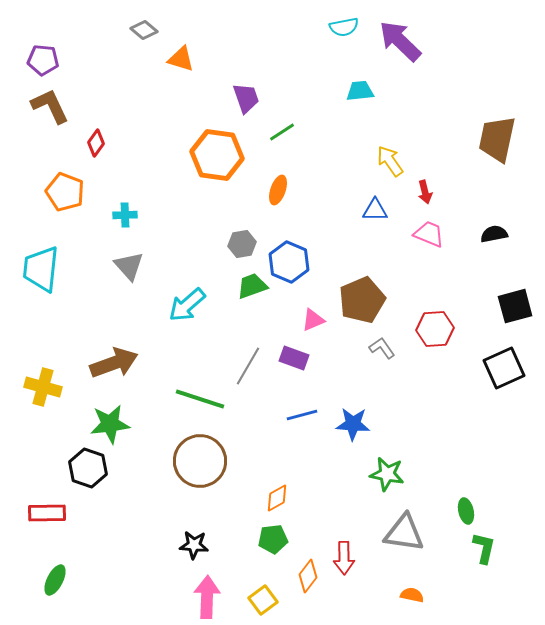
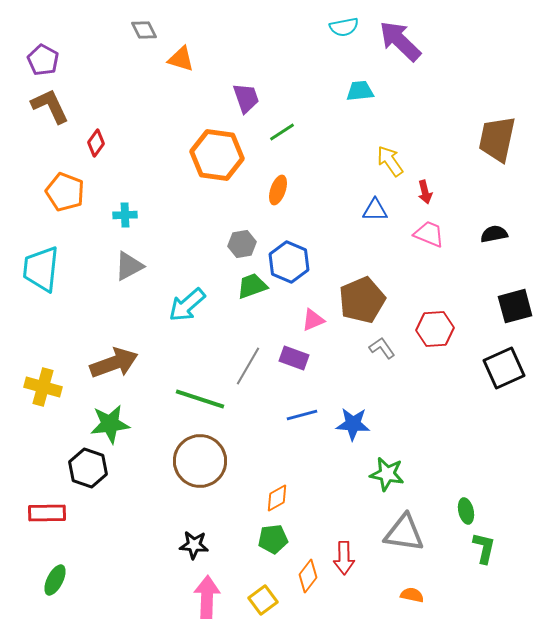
gray diamond at (144, 30): rotated 24 degrees clockwise
purple pentagon at (43, 60): rotated 24 degrees clockwise
gray triangle at (129, 266): rotated 44 degrees clockwise
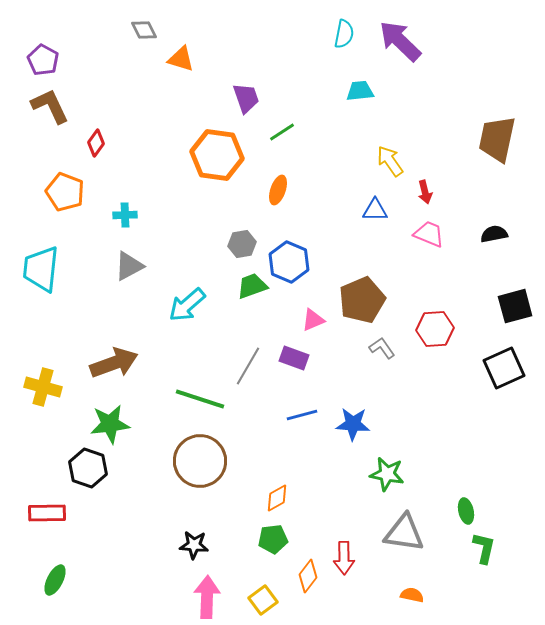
cyan semicircle at (344, 27): moved 7 px down; rotated 68 degrees counterclockwise
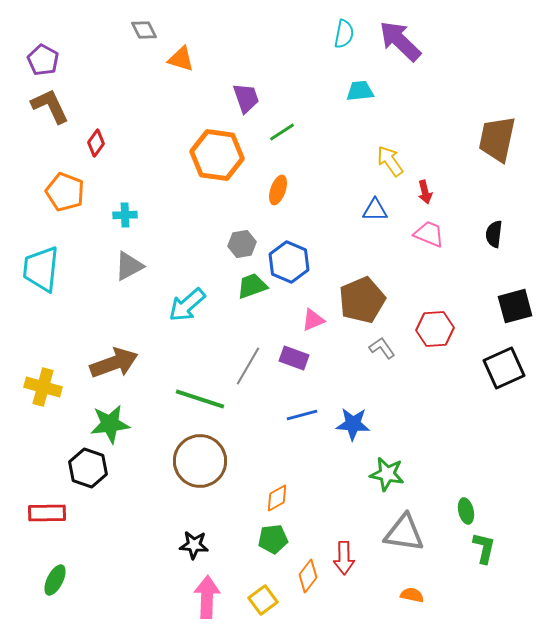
black semicircle at (494, 234): rotated 72 degrees counterclockwise
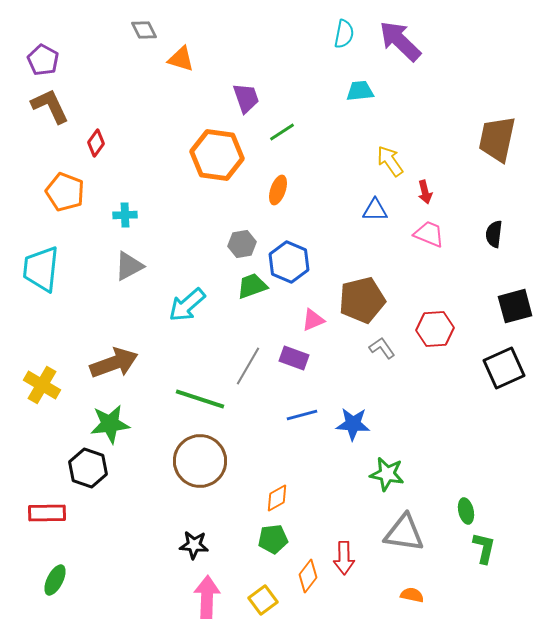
brown pentagon at (362, 300): rotated 9 degrees clockwise
yellow cross at (43, 387): moved 1 px left, 2 px up; rotated 15 degrees clockwise
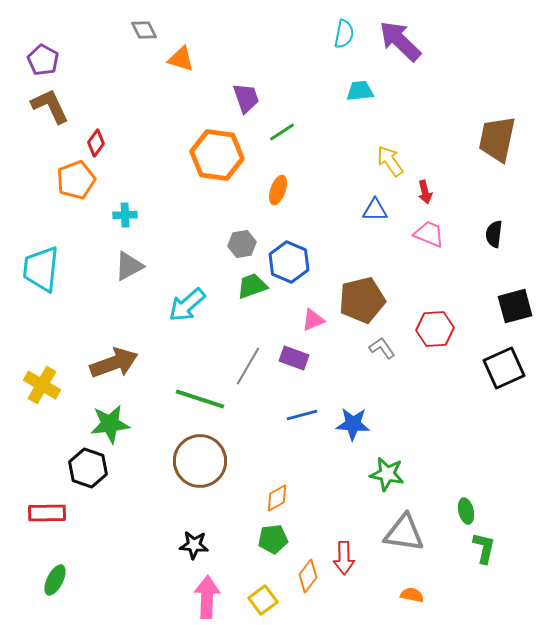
orange pentagon at (65, 192): moved 11 px right, 12 px up; rotated 30 degrees clockwise
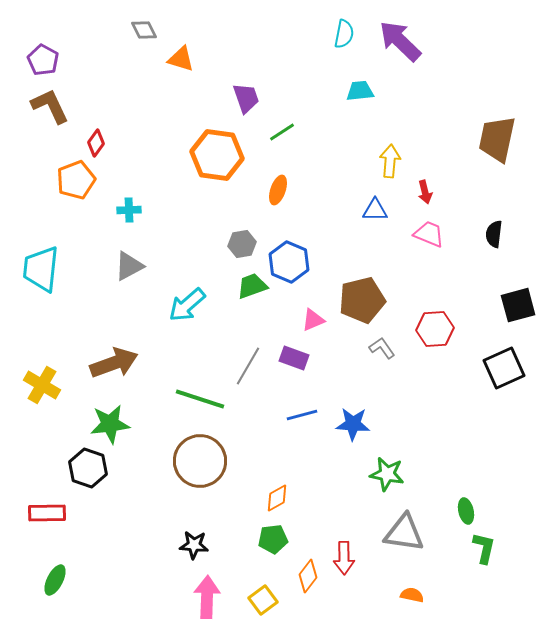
yellow arrow at (390, 161): rotated 40 degrees clockwise
cyan cross at (125, 215): moved 4 px right, 5 px up
black square at (515, 306): moved 3 px right, 1 px up
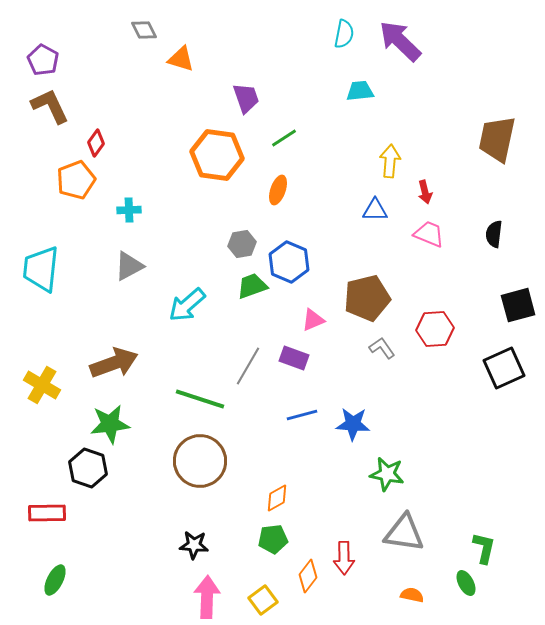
green line at (282, 132): moved 2 px right, 6 px down
brown pentagon at (362, 300): moved 5 px right, 2 px up
green ellipse at (466, 511): moved 72 px down; rotated 15 degrees counterclockwise
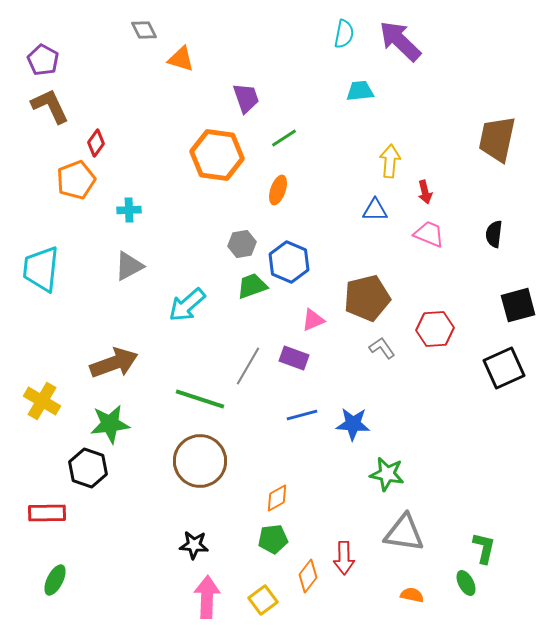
yellow cross at (42, 385): moved 16 px down
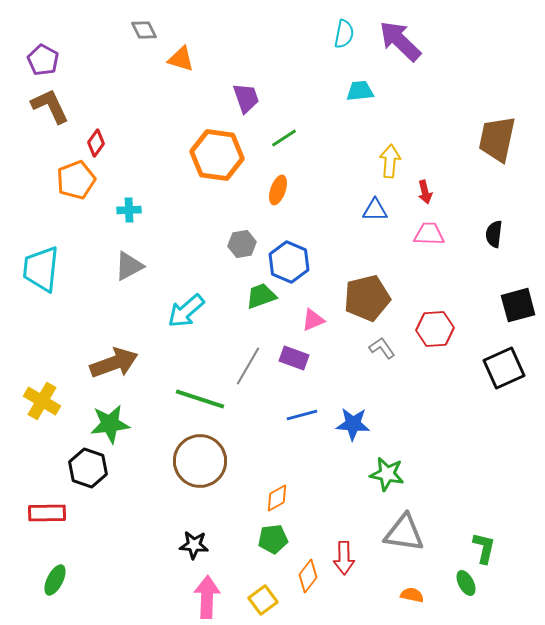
pink trapezoid at (429, 234): rotated 20 degrees counterclockwise
green trapezoid at (252, 286): moved 9 px right, 10 px down
cyan arrow at (187, 305): moved 1 px left, 6 px down
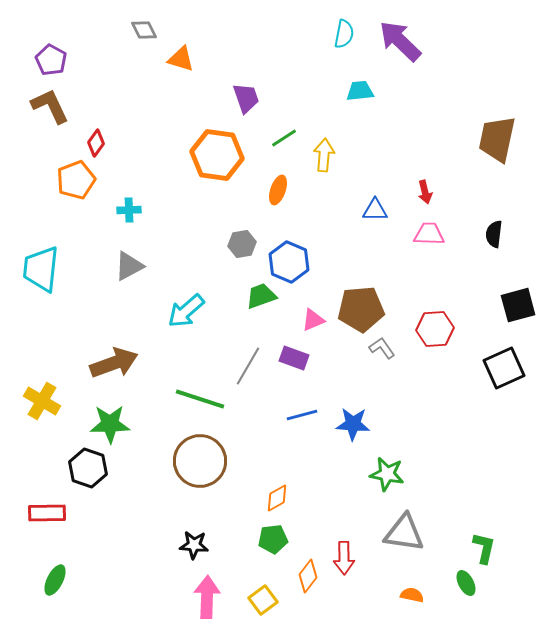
purple pentagon at (43, 60): moved 8 px right
yellow arrow at (390, 161): moved 66 px left, 6 px up
brown pentagon at (367, 298): moved 6 px left, 11 px down; rotated 9 degrees clockwise
green star at (110, 424): rotated 6 degrees clockwise
